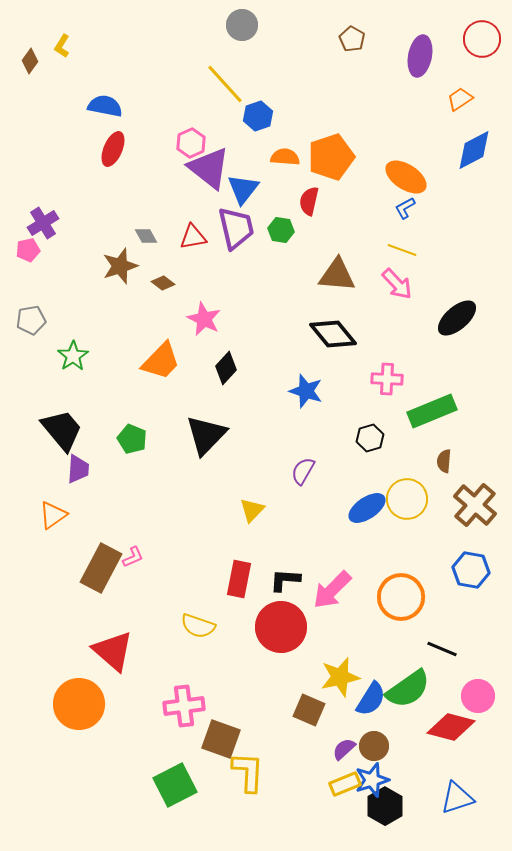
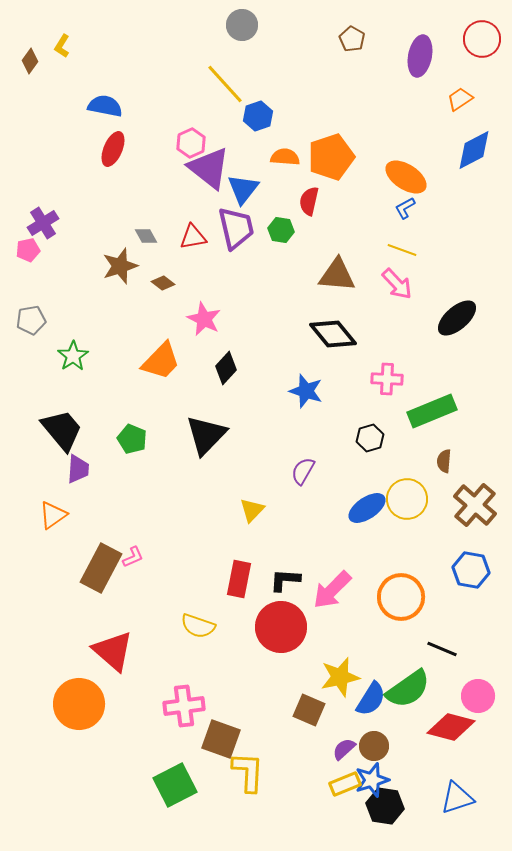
black hexagon at (385, 806): rotated 21 degrees counterclockwise
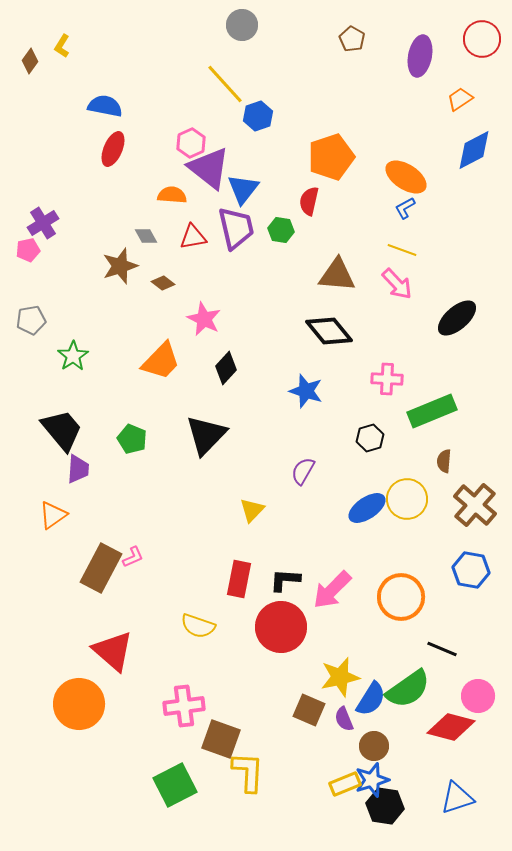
orange semicircle at (285, 157): moved 113 px left, 38 px down
black diamond at (333, 334): moved 4 px left, 3 px up
purple semicircle at (344, 749): moved 30 px up; rotated 70 degrees counterclockwise
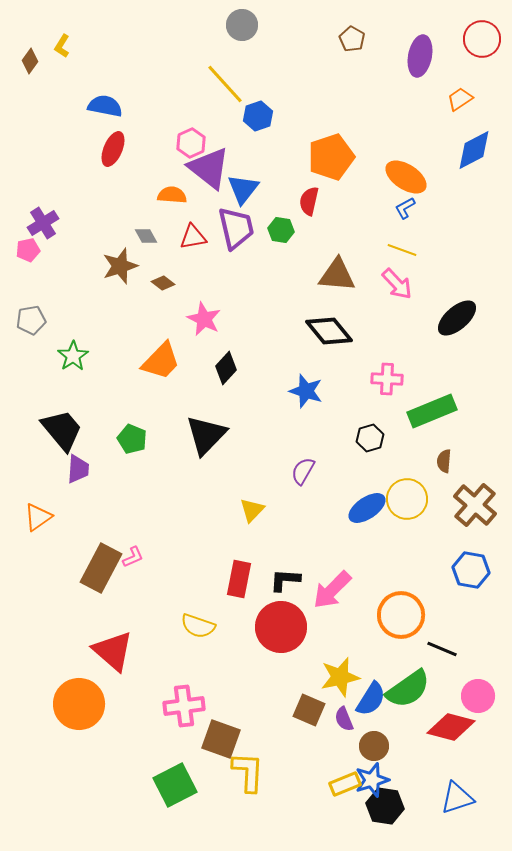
orange triangle at (53, 515): moved 15 px left, 2 px down
orange circle at (401, 597): moved 18 px down
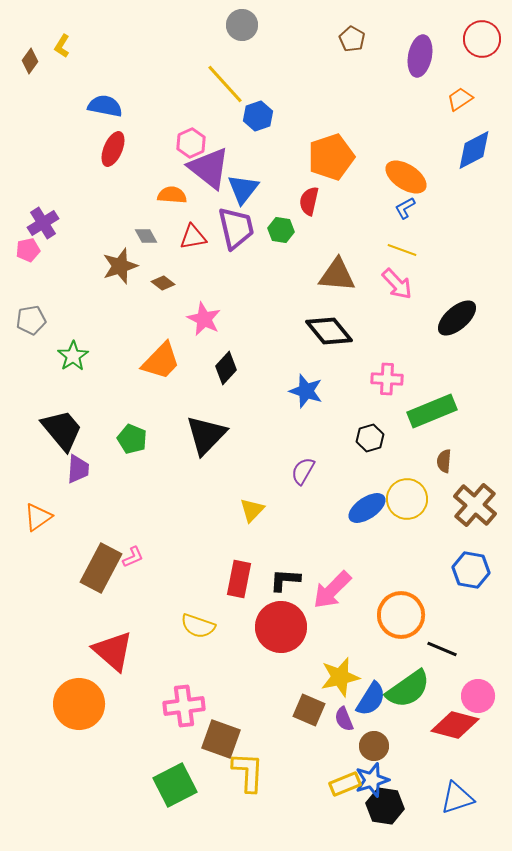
red diamond at (451, 727): moved 4 px right, 2 px up
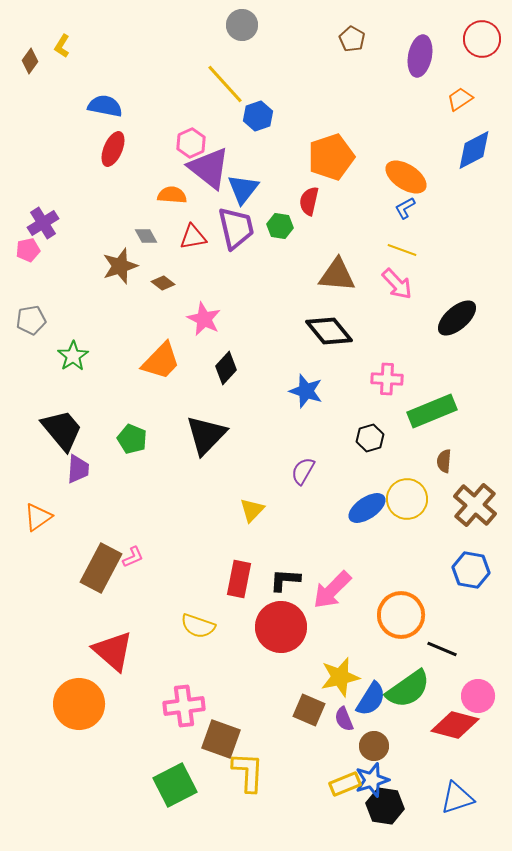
green hexagon at (281, 230): moved 1 px left, 4 px up
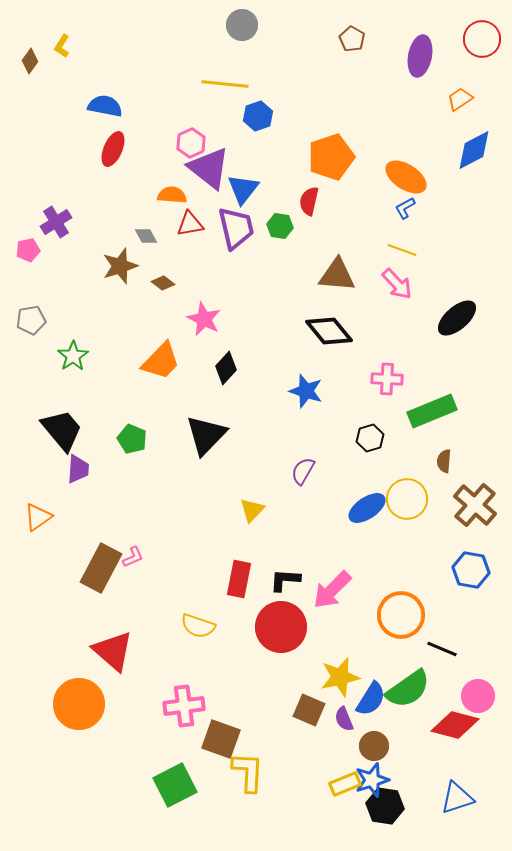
yellow line at (225, 84): rotated 42 degrees counterclockwise
purple cross at (43, 223): moved 13 px right, 1 px up
red triangle at (193, 237): moved 3 px left, 13 px up
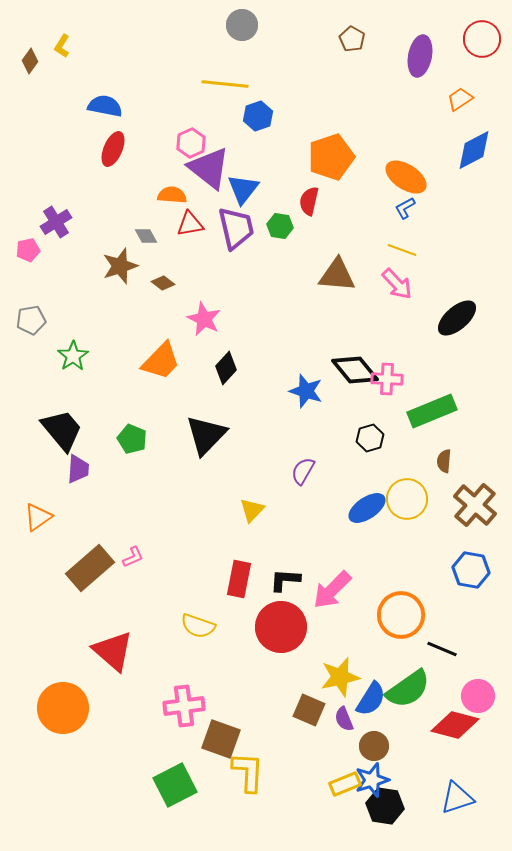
black diamond at (329, 331): moved 26 px right, 39 px down
brown rectangle at (101, 568): moved 11 px left; rotated 21 degrees clockwise
orange circle at (79, 704): moved 16 px left, 4 px down
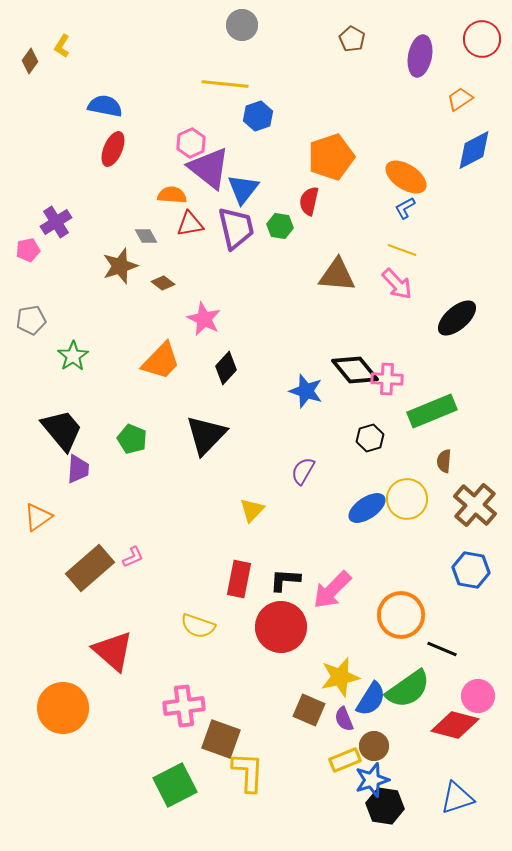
yellow rectangle at (345, 784): moved 24 px up
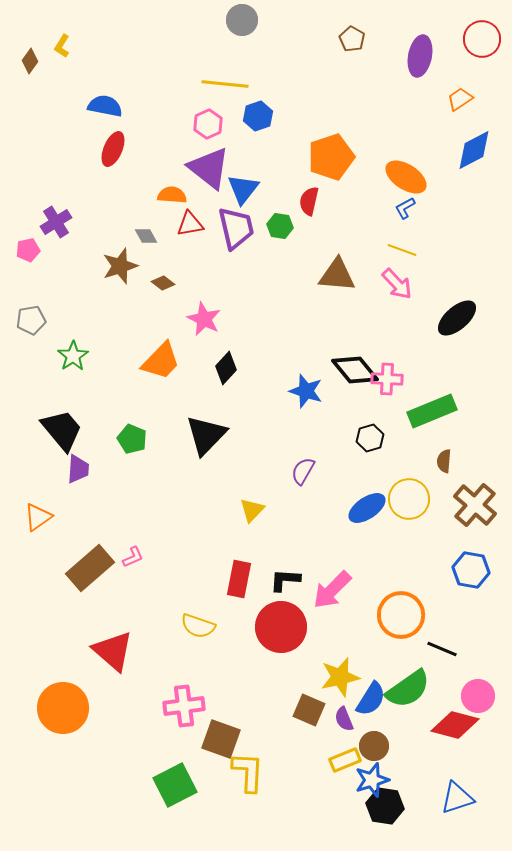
gray circle at (242, 25): moved 5 px up
pink hexagon at (191, 143): moved 17 px right, 19 px up
yellow circle at (407, 499): moved 2 px right
